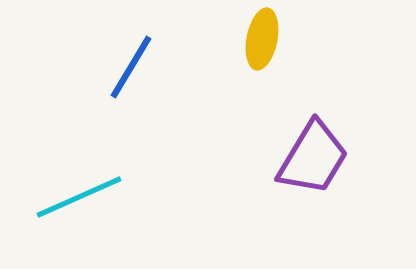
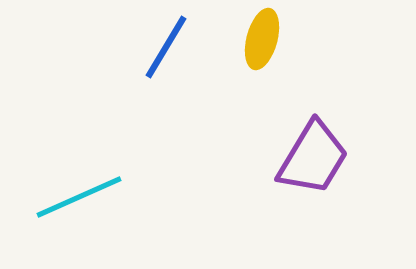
yellow ellipse: rotated 4 degrees clockwise
blue line: moved 35 px right, 20 px up
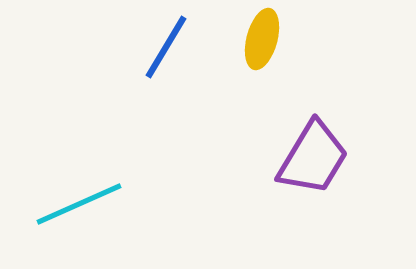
cyan line: moved 7 px down
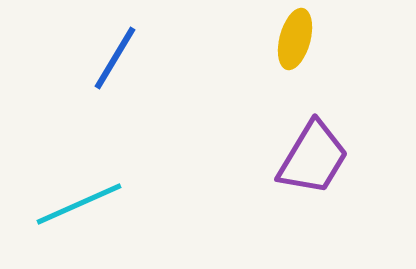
yellow ellipse: moved 33 px right
blue line: moved 51 px left, 11 px down
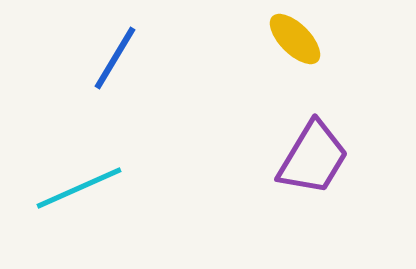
yellow ellipse: rotated 60 degrees counterclockwise
cyan line: moved 16 px up
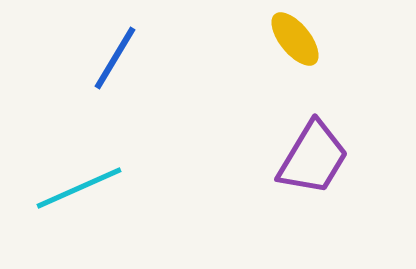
yellow ellipse: rotated 6 degrees clockwise
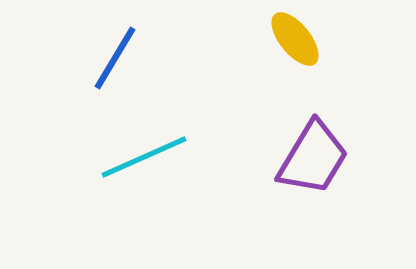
cyan line: moved 65 px right, 31 px up
